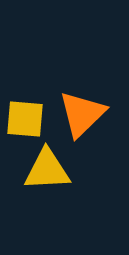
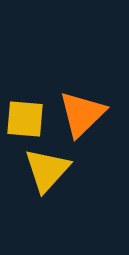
yellow triangle: rotated 45 degrees counterclockwise
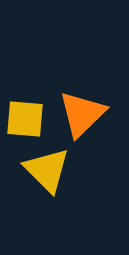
yellow triangle: rotated 27 degrees counterclockwise
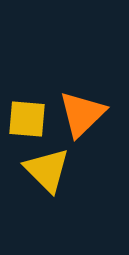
yellow square: moved 2 px right
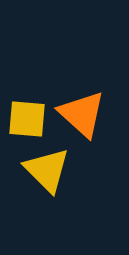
orange triangle: rotated 34 degrees counterclockwise
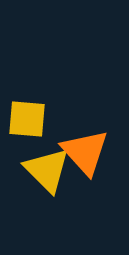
orange triangle: moved 3 px right, 38 px down; rotated 6 degrees clockwise
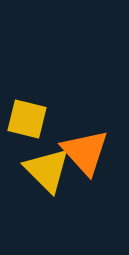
yellow square: rotated 9 degrees clockwise
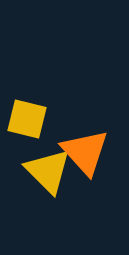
yellow triangle: moved 1 px right, 1 px down
